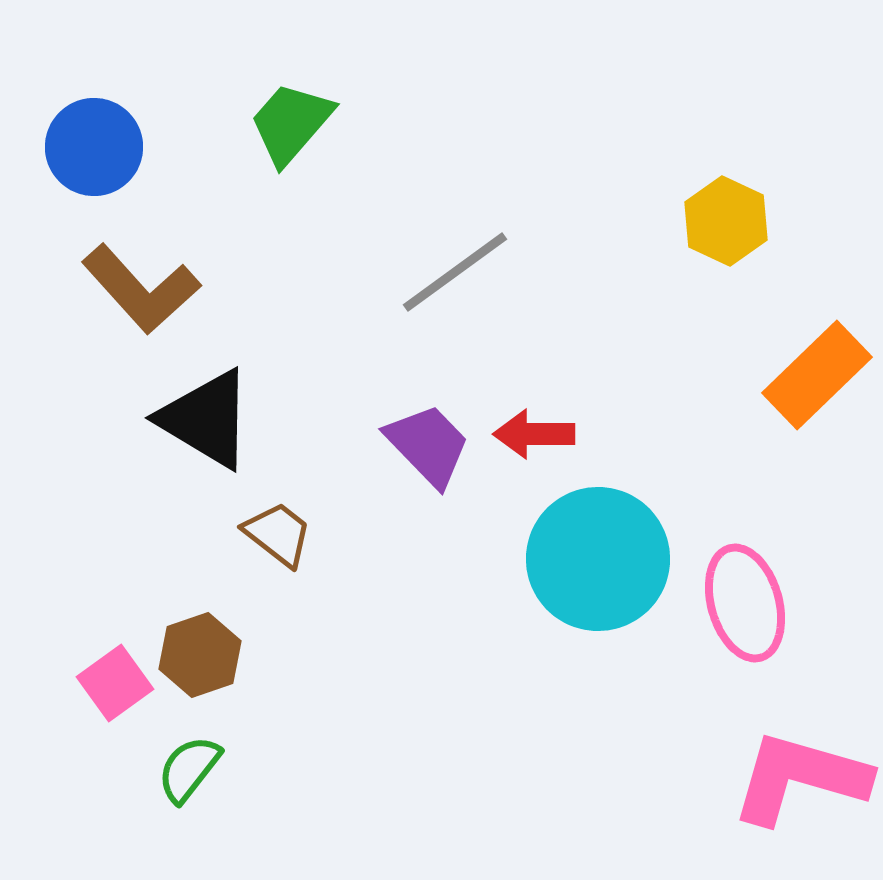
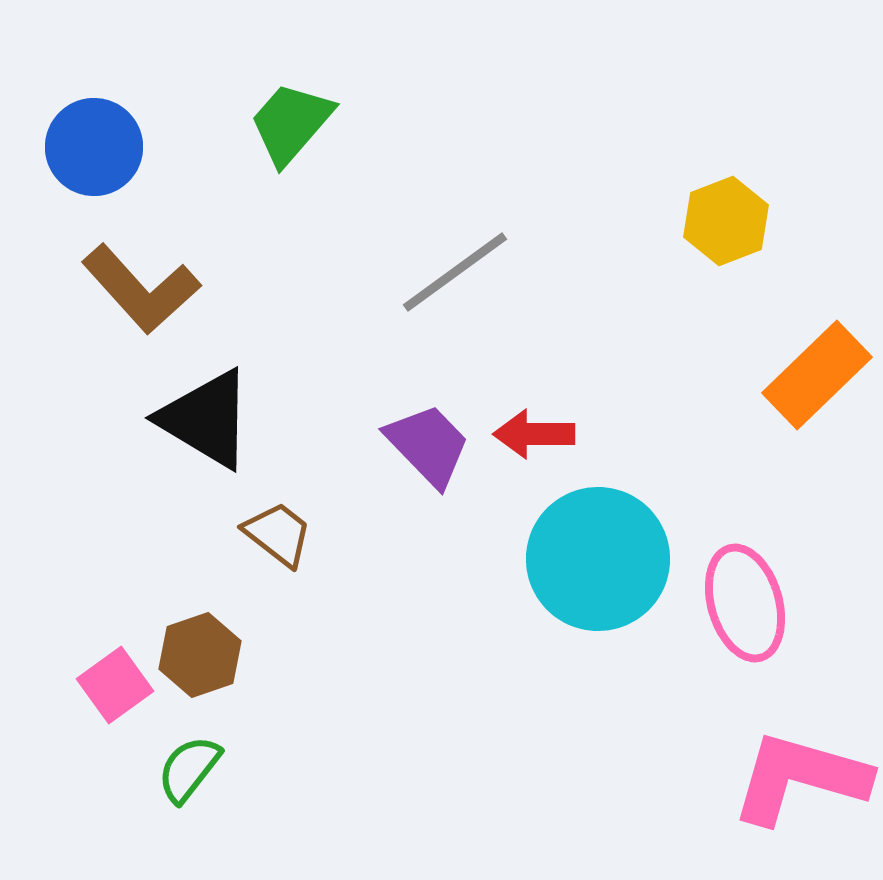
yellow hexagon: rotated 14 degrees clockwise
pink square: moved 2 px down
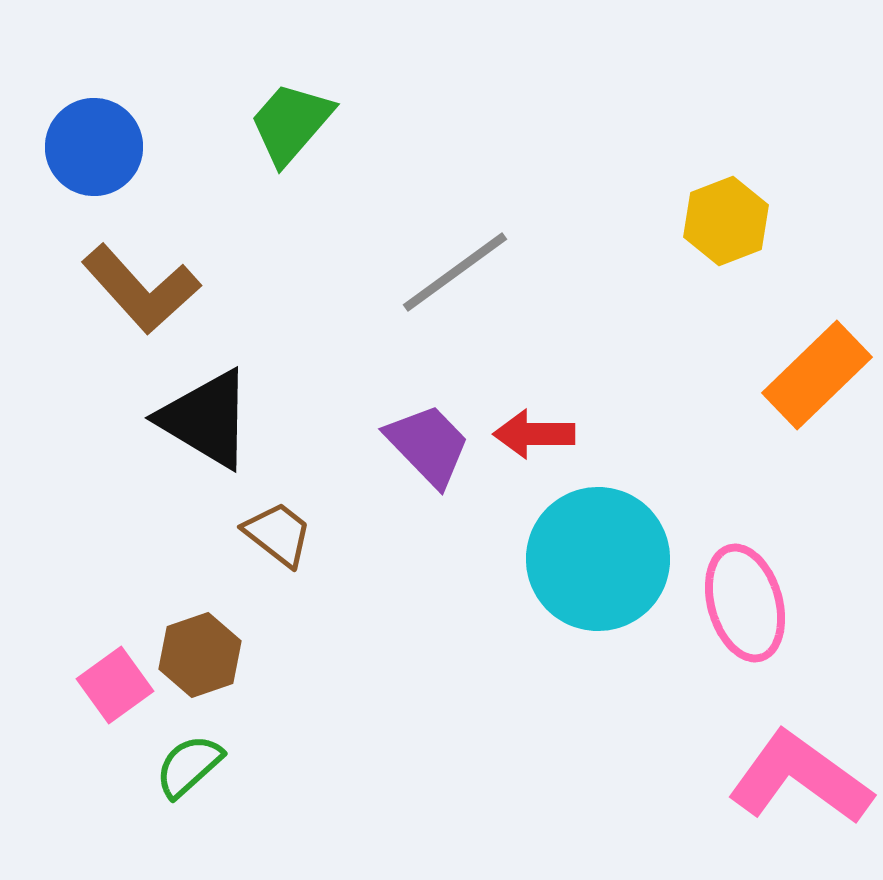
green semicircle: moved 3 px up; rotated 10 degrees clockwise
pink L-shape: rotated 20 degrees clockwise
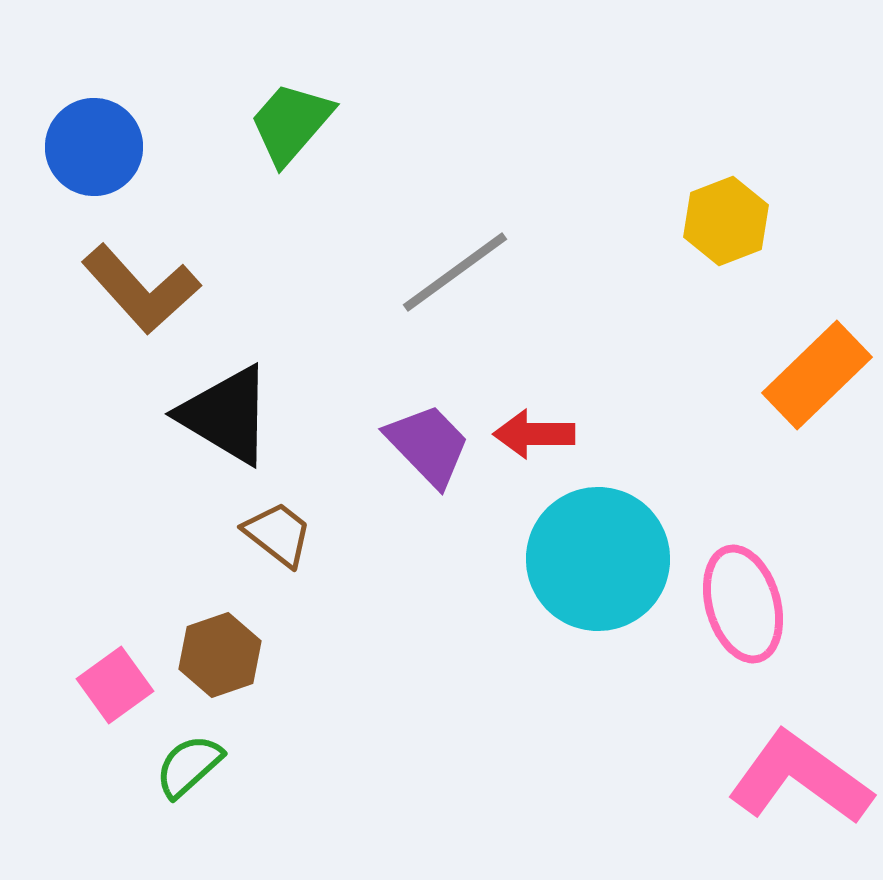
black triangle: moved 20 px right, 4 px up
pink ellipse: moved 2 px left, 1 px down
brown hexagon: moved 20 px right
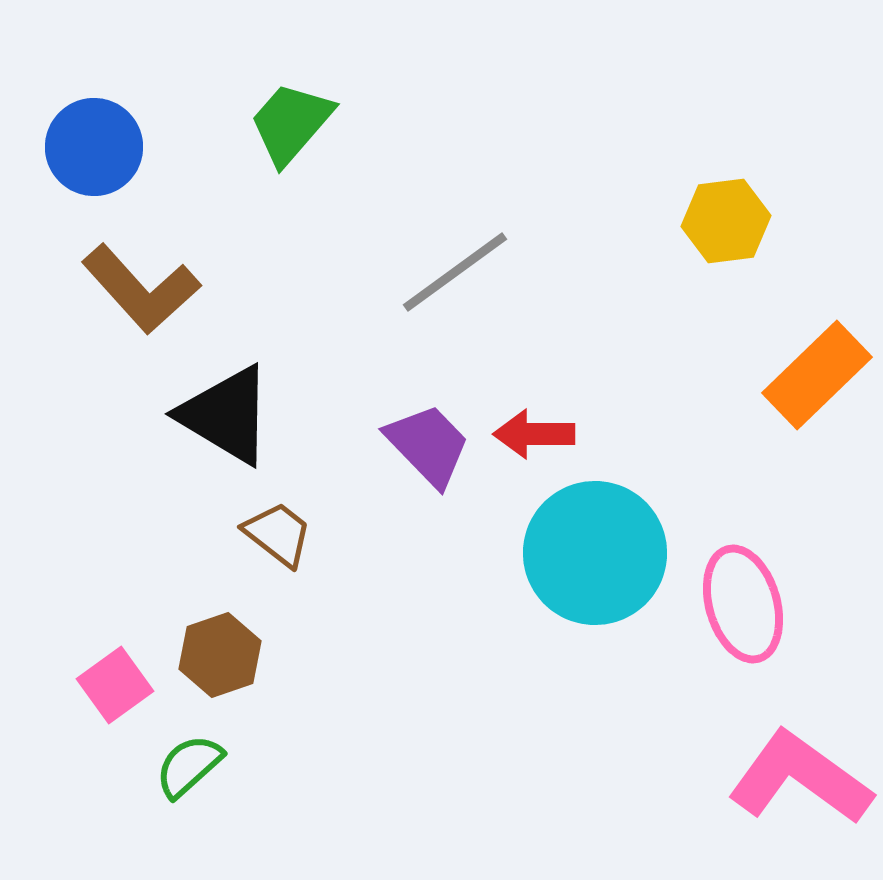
yellow hexagon: rotated 14 degrees clockwise
cyan circle: moved 3 px left, 6 px up
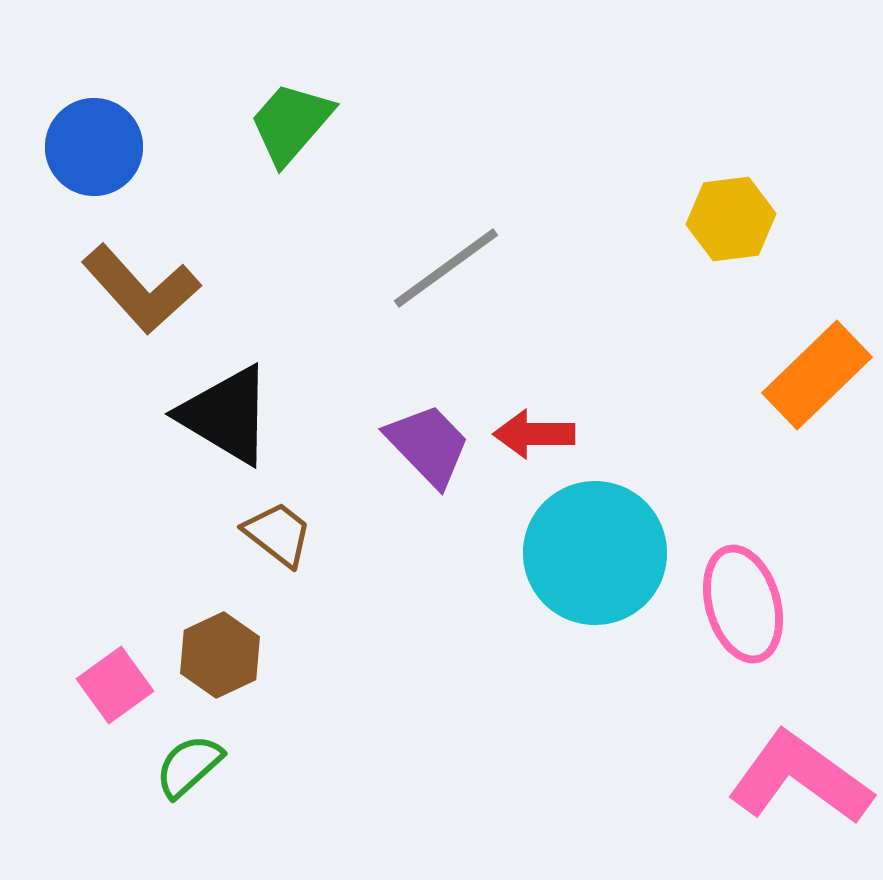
yellow hexagon: moved 5 px right, 2 px up
gray line: moved 9 px left, 4 px up
brown hexagon: rotated 6 degrees counterclockwise
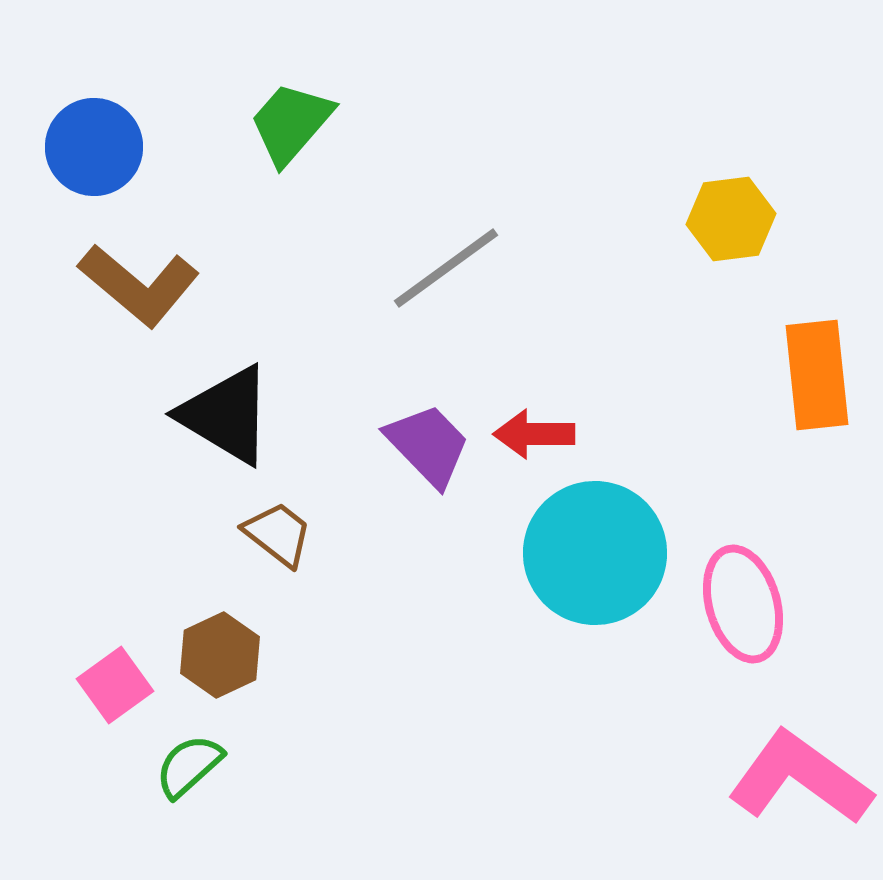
brown L-shape: moved 2 px left, 4 px up; rotated 8 degrees counterclockwise
orange rectangle: rotated 52 degrees counterclockwise
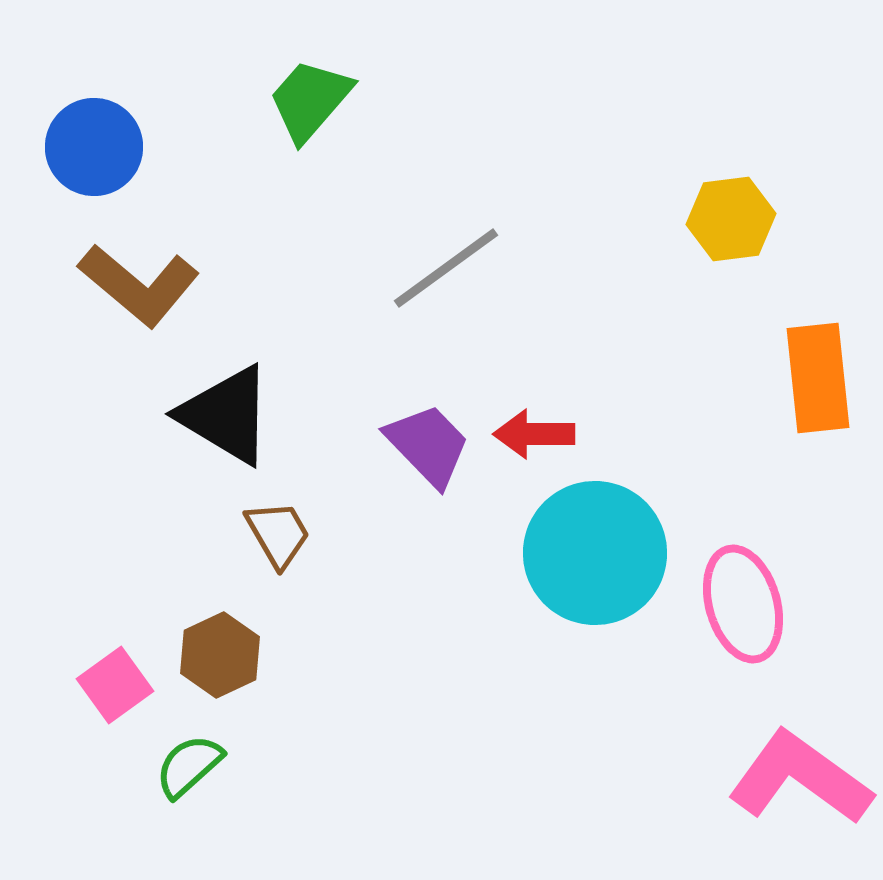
green trapezoid: moved 19 px right, 23 px up
orange rectangle: moved 1 px right, 3 px down
brown trapezoid: rotated 22 degrees clockwise
